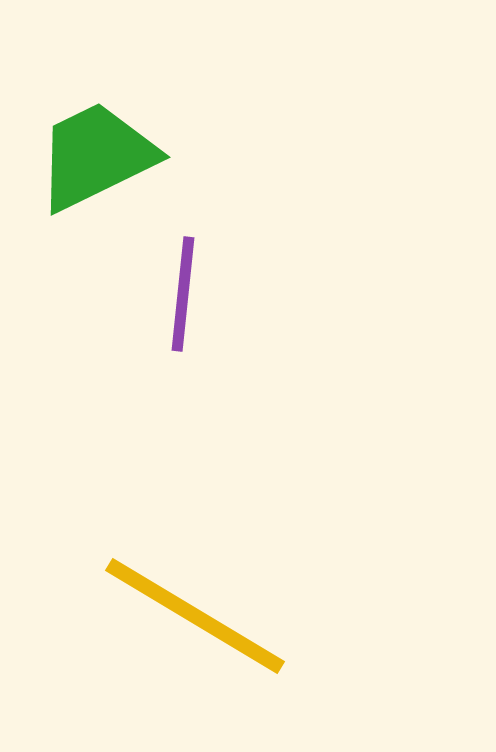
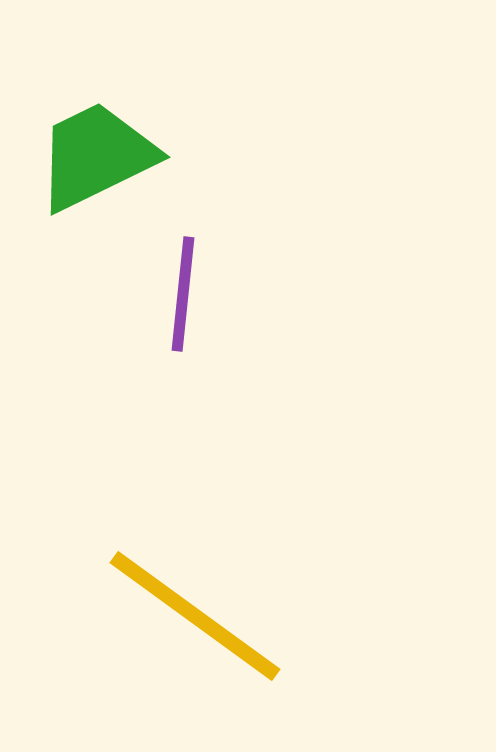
yellow line: rotated 5 degrees clockwise
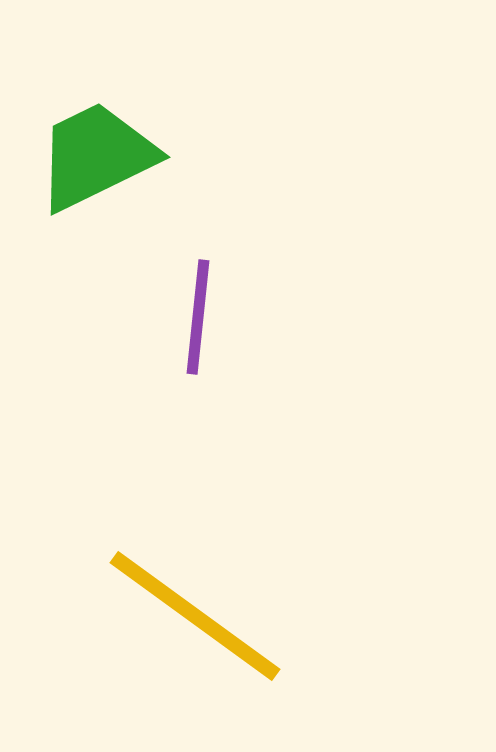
purple line: moved 15 px right, 23 px down
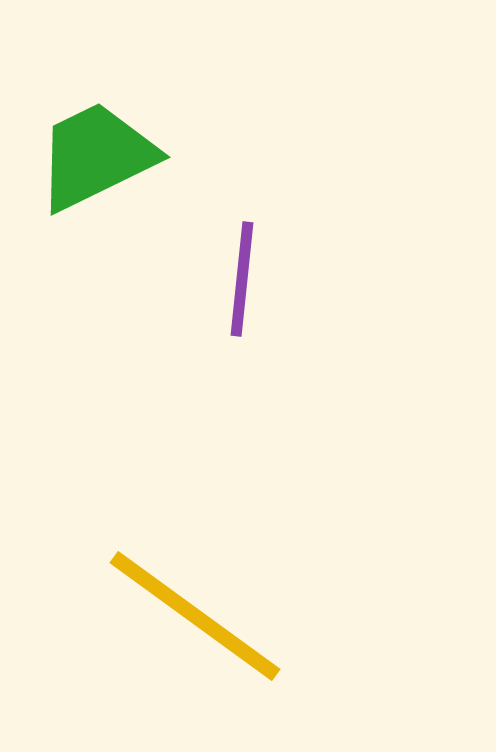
purple line: moved 44 px right, 38 px up
